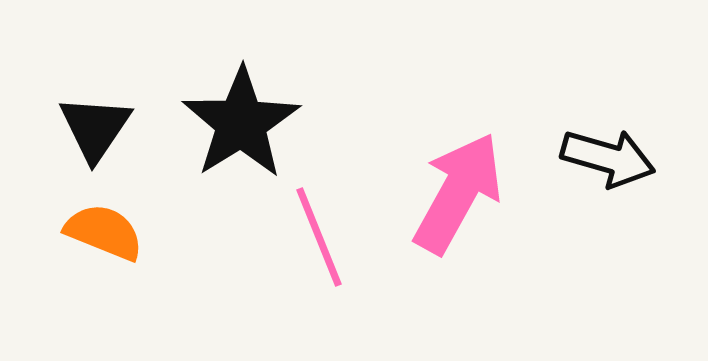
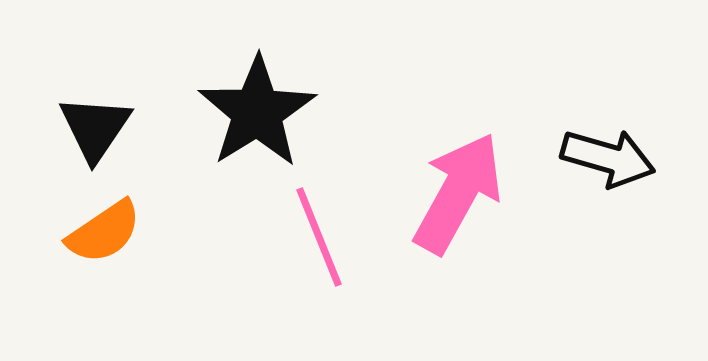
black star: moved 16 px right, 11 px up
orange semicircle: rotated 124 degrees clockwise
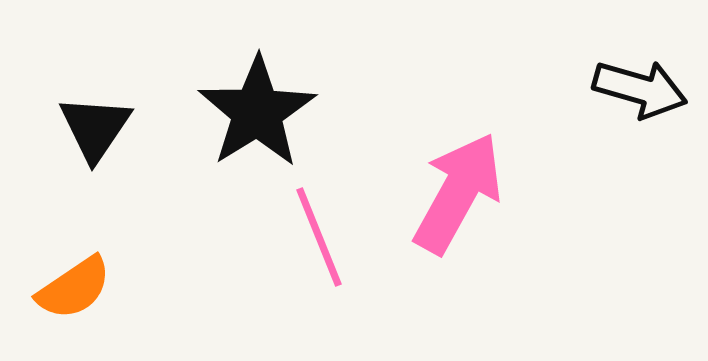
black arrow: moved 32 px right, 69 px up
orange semicircle: moved 30 px left, 56 px down
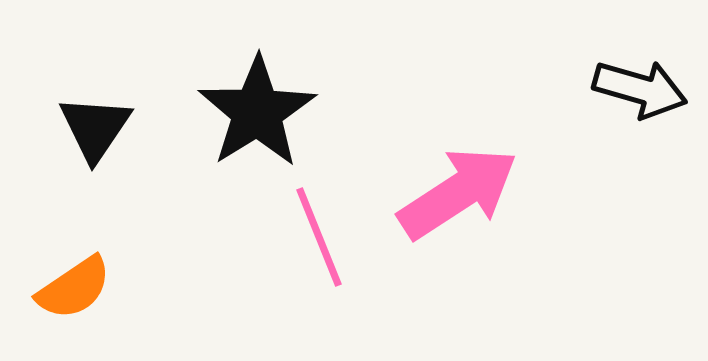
pink arrow: rotated 28 degrees clockwise
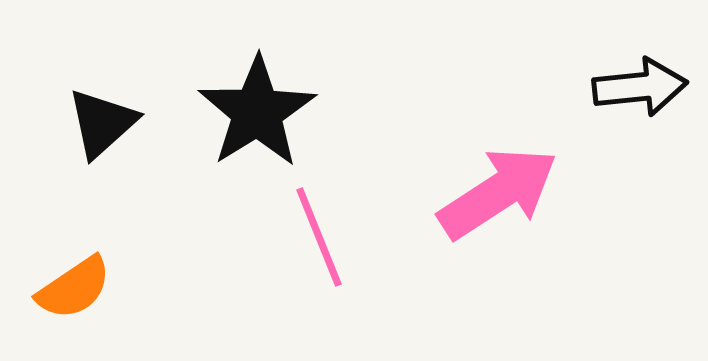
black arrow: moved 2 px up; rotated 22 degrees counterclockwise
black triangle: moved 7 px right, 5 px up; rotated 14 degrees clockwise
pink arrow: moved 40 px right
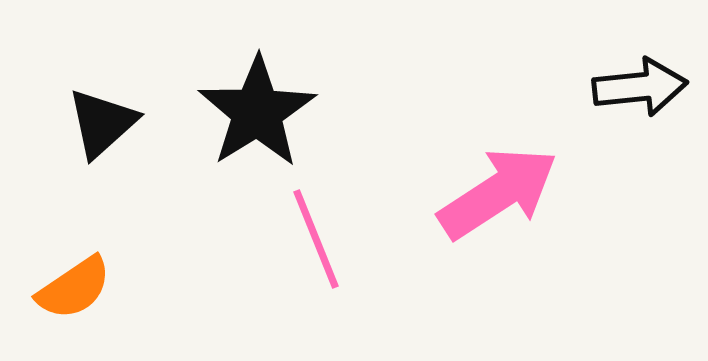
pink line: moved 3 px left, 2 px down
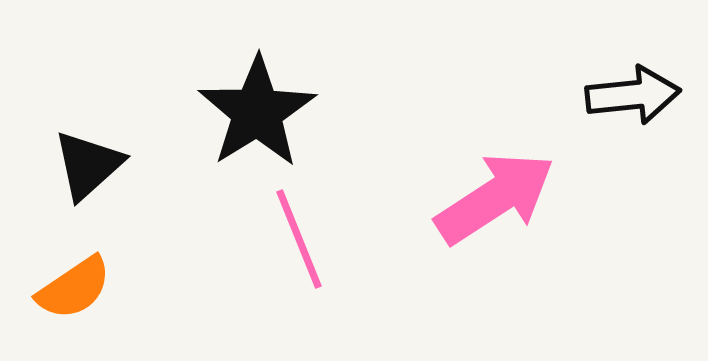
black arrow: moved 7 px left, 8 px down
black triangle: moved 14 px left, 42 px down
pink arrow: moved 3 px left, 5 px down
pink line: moved 17 px left
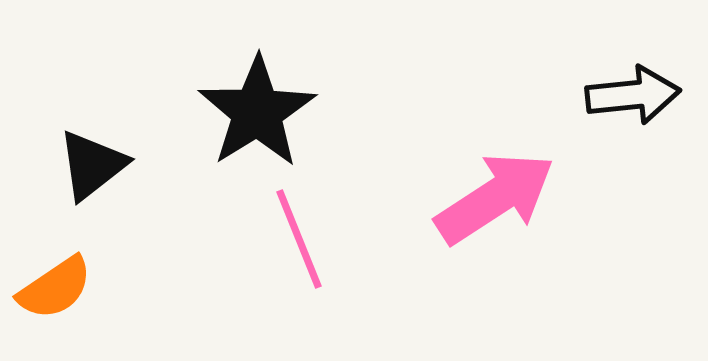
black triangle: moved 4 px right; rotated 4 degrees clockwise
orange semicircle: moved 19 px left
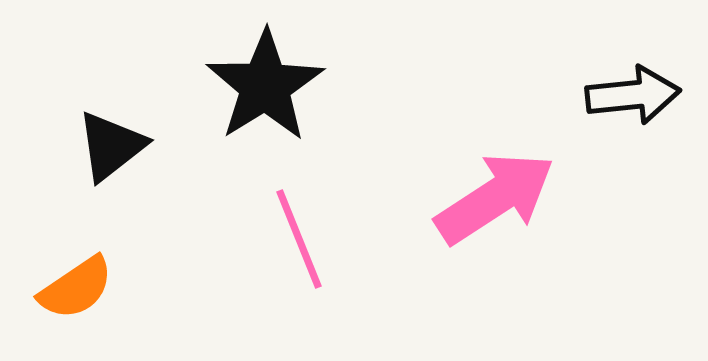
black star: moved 8 px right, 26 px up
black triangle: moved 19 px right, 19 px up
orange semicircle: moved 21 px right
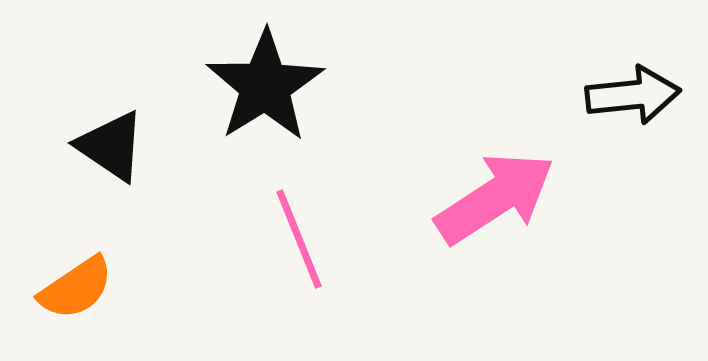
black triangle: rotated 48 degrees counterclockwise
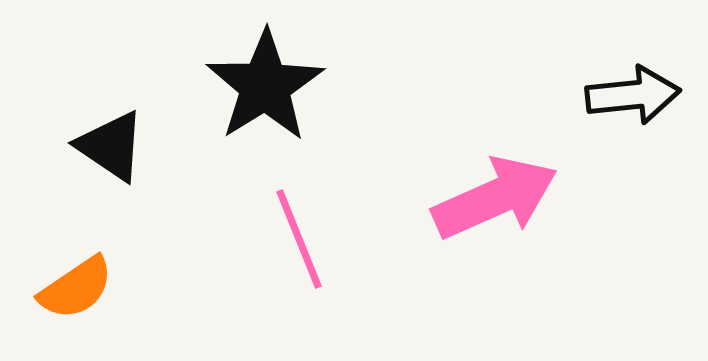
pink arrow: rotated 9 degrees clockwise
